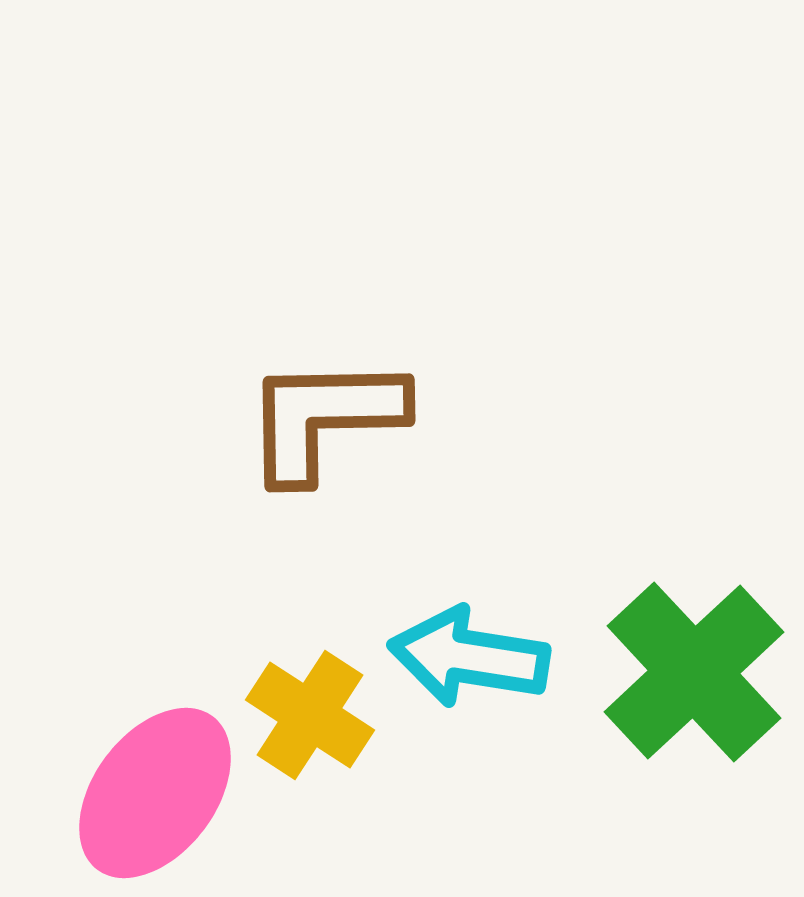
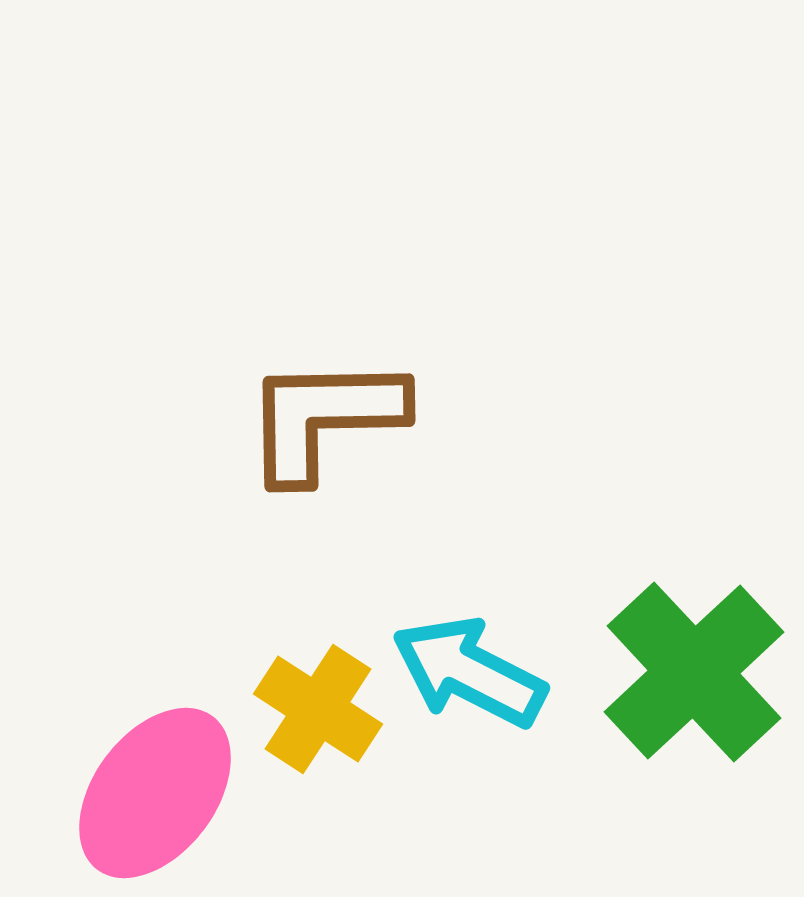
cyan arrow: moved 15 px down; rotated 18 degrees clockwise
yellow cross: moved 8 px right, 6 px up
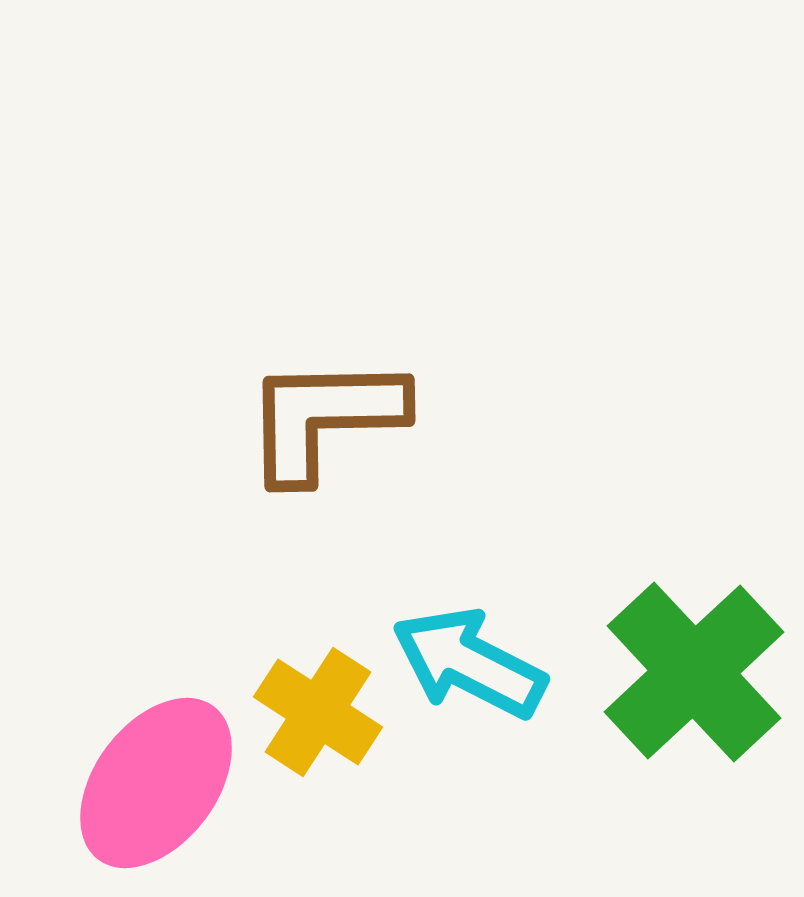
cyan arrow: moved 9 px up
yellow cross: moved 3 px down
pink ellipse: moved 1 px right, 10 px up
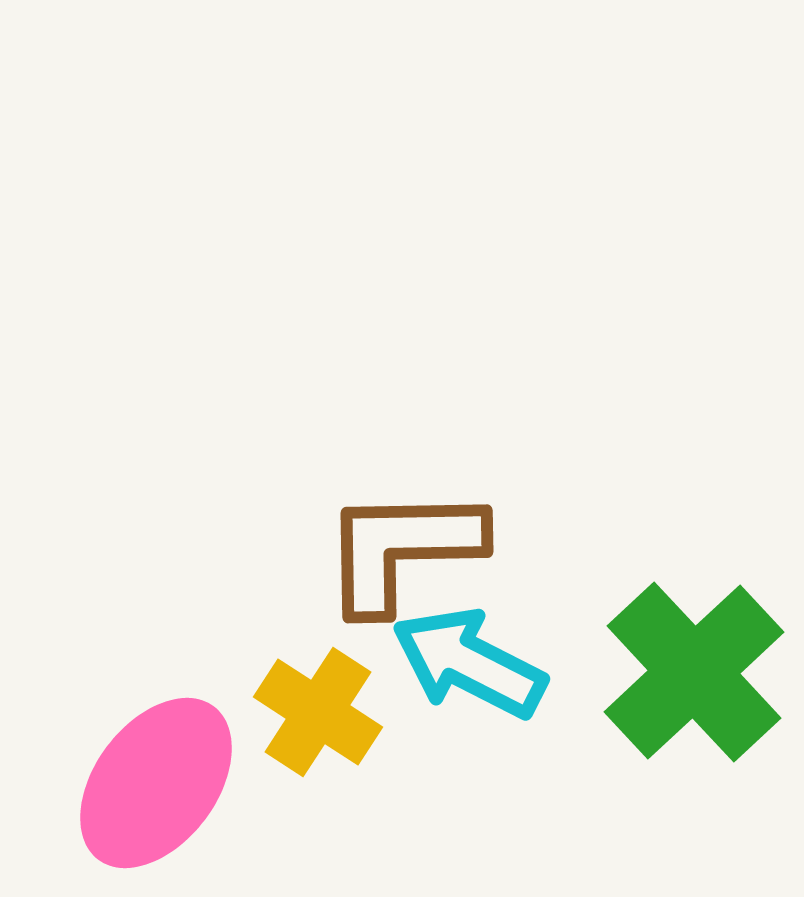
brown L-shape: moved 78 px right, 131 px down
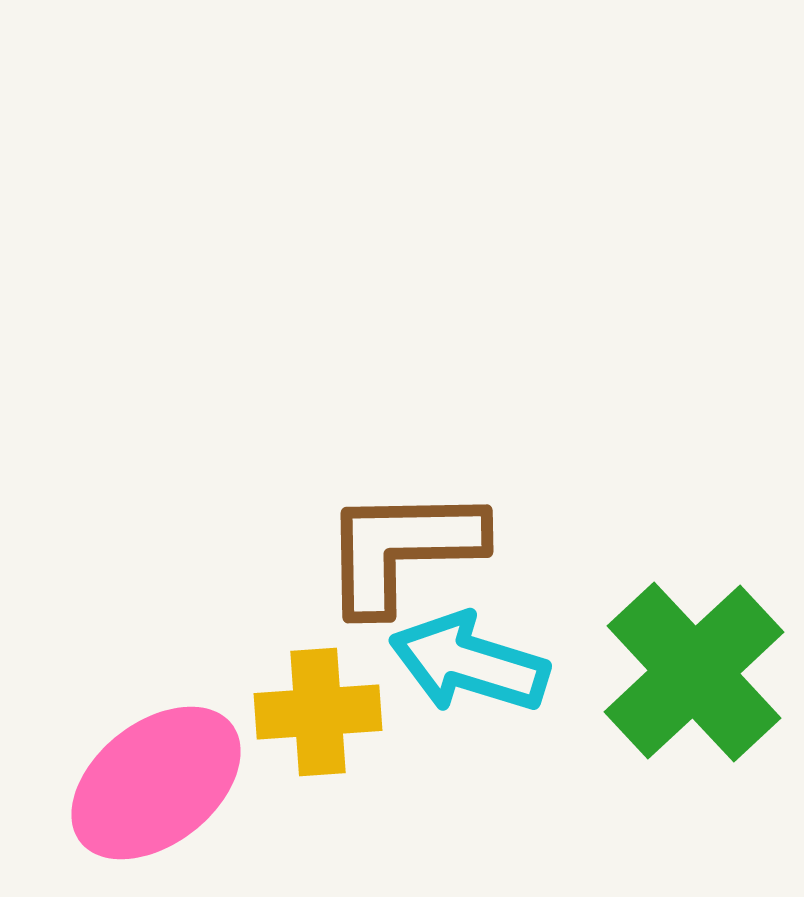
cyan arrow: rotated 10 degrees counterclockwise
yellow cross: rotated 37 degrees counterclockwise
pink ellipse: rotated 15 degrees clockwise
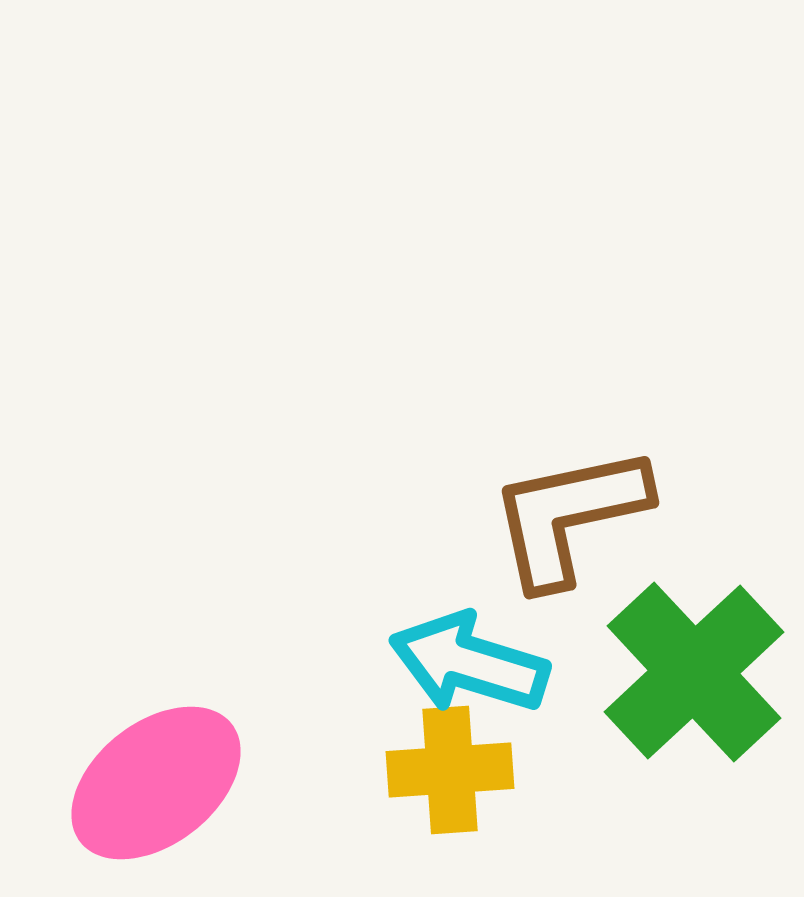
brown L-shape: moved 167 px right, 33 px up; rotated 11 degrees counterclockwise
yellow cross: moved 132 px right, 58 px down
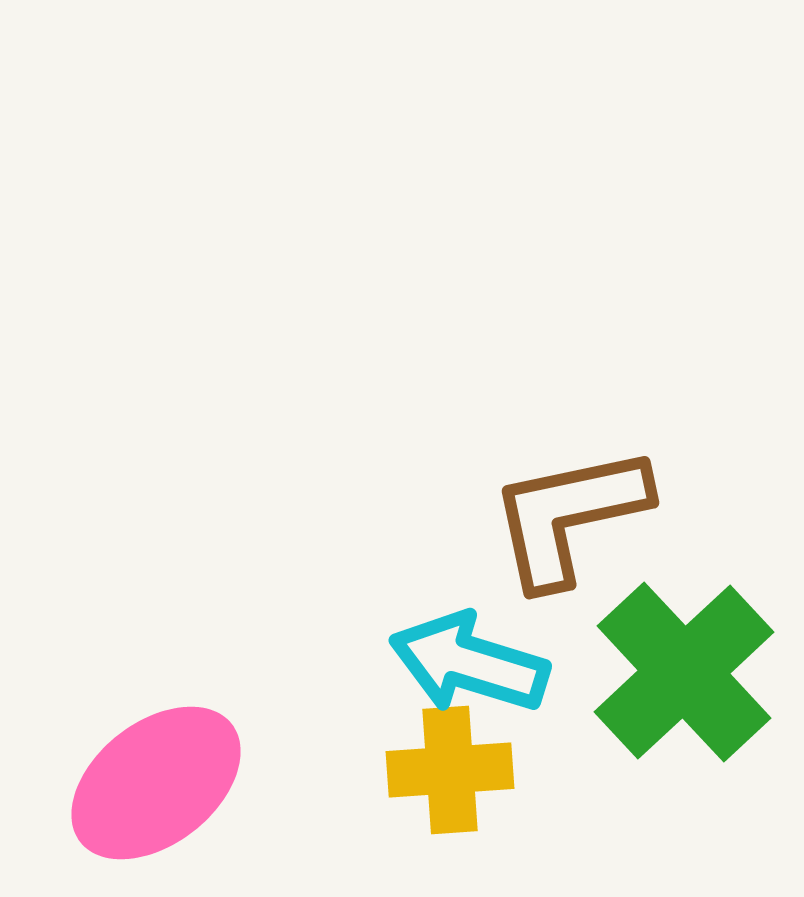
green cross: moved 10 px left
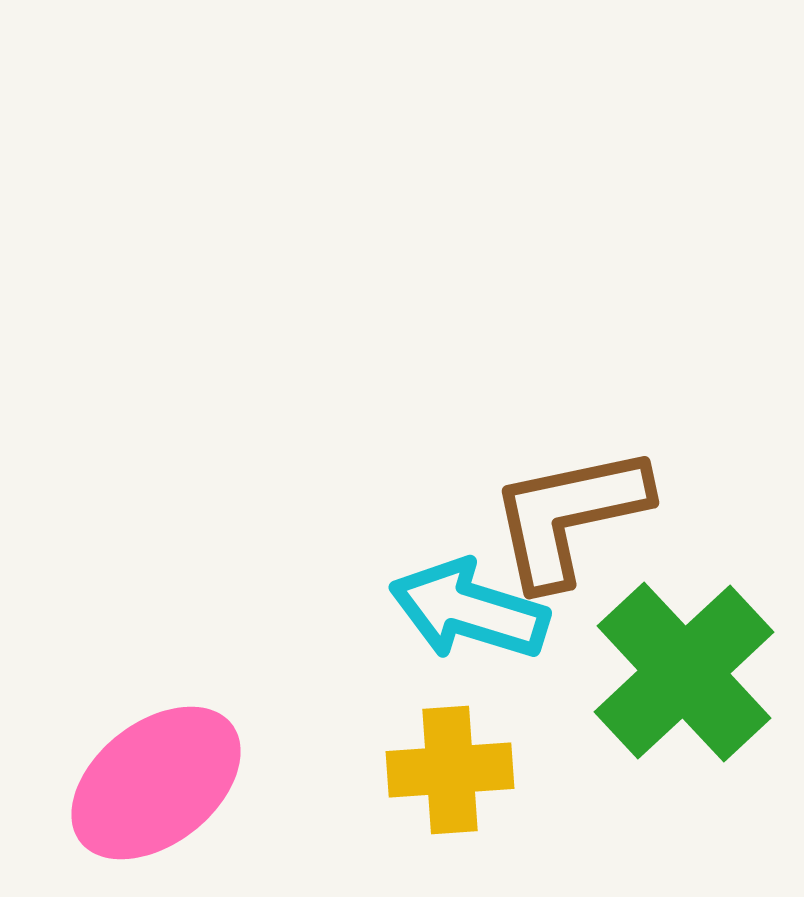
cyan arrow: moved 53 px up
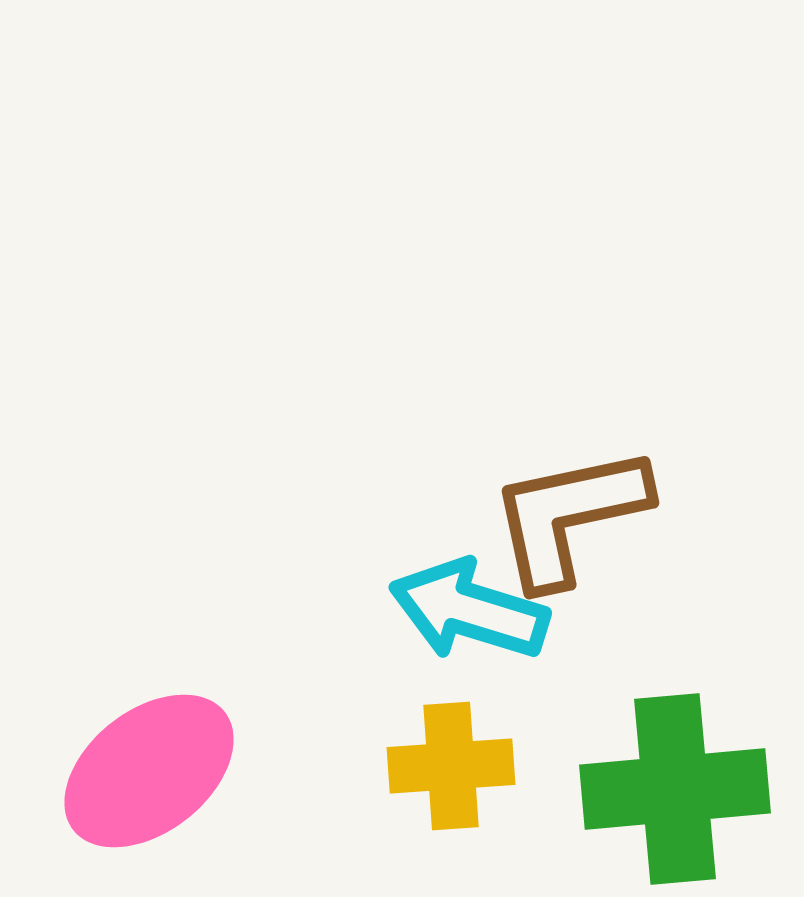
green cross: moved 9 px left, 117 px down; rotated 38 degrees clockwise
yellow cross: moved 1 px right, 4 px up
pink ellipse: moved 7 px left, 12 px up
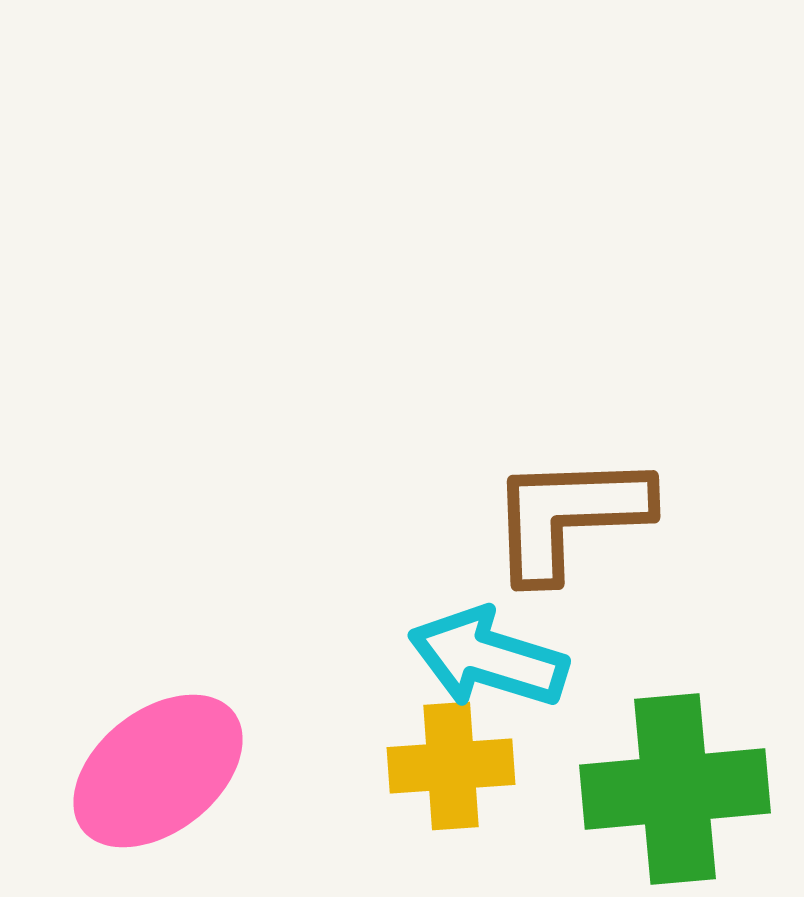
brown L-shape: rotated 10 degrees clockwise
cyan arrow: moved 19 px right, 48 px down
pink ellipse: moved 9 px right
